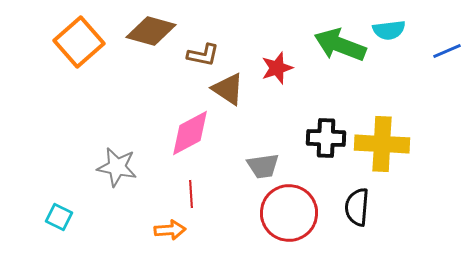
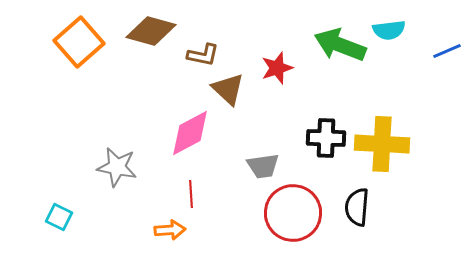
brown triangle: rotated 9 degrees clockwise
red circle: moved 4 px right
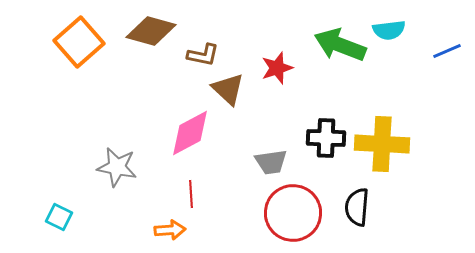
gray trapezoid: moved 8 px right, 4 px up
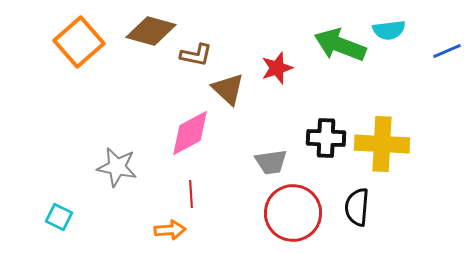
brown L-shape: moved 7 px left
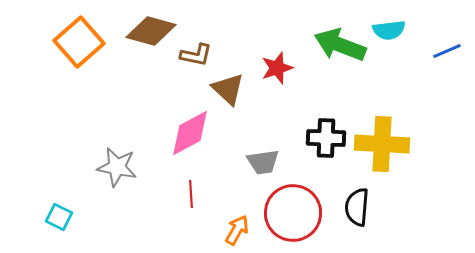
gray trapezoid: moved 8 px left
orange arrow: moved 67 px right; rotated 56 degrees counterclockwise
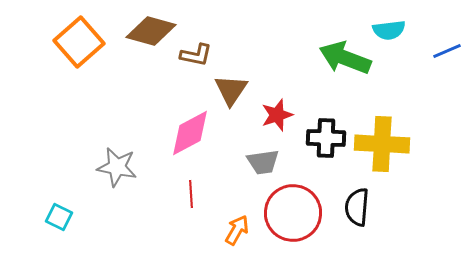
green arrow: moved 5 px right, 13 px down
red star: moved 47 px down
brown triangle: moved 3 px right, 1 px down; rotated 21 degrees clockwise
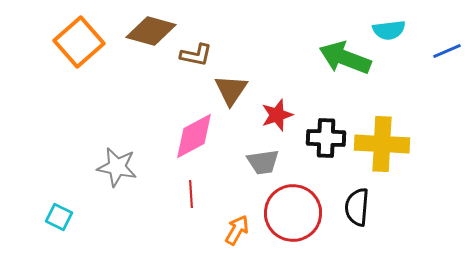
pink diamond: moved 4 px right, 3 px down
